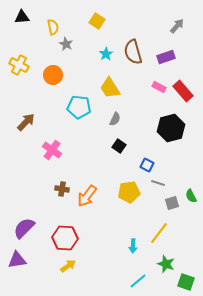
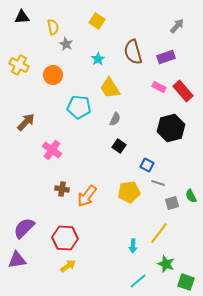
cyan star: moved 8 px left, 5 px down
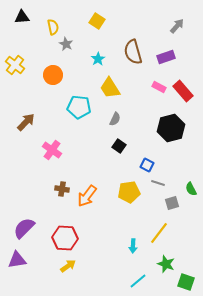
yellow cross: moved 4 px left; rotated 12 degrees clockwise
green semicircle: moved 7 px up
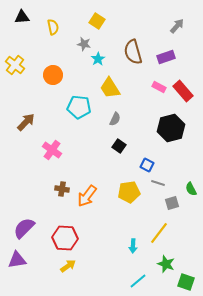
gray star: moved 18 px right; rotated 16 degrees counterclockwise
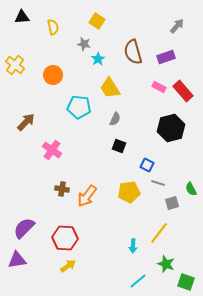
black square: rotated 16 degrees counterclockwise
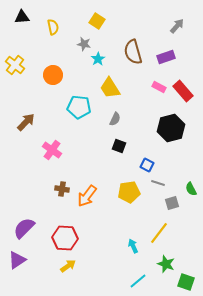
cyan arrow: rotated 152 degrees clockwise
purple triangle: rotated 24 degrees counterclockwise
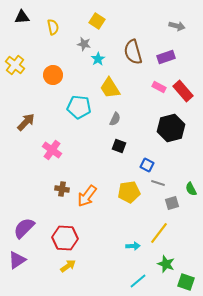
gray arrow: rotated 63 degrees clockwise
cyan arrow: rotated 112 degrees clockwise
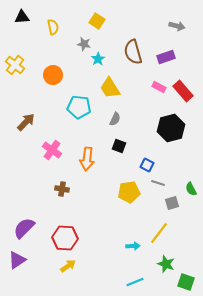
orange arrow: moved 37 px up; rotated 30 degrees counterclockwise
cyan line: moved 3 px left, 1 px down; rotated 18 degrees clockwise
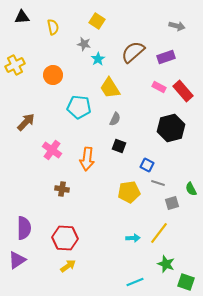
brown semicircle: rotated 65 degrees clockwise
yellow cross: rotated 24 degrees clockwise
purple semicircle: rotated 135 degrees clockwise
cyan arrow: moved 8 px up
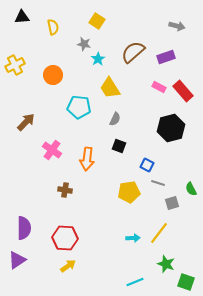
brown cross: moved 3 px right, 1 px down
